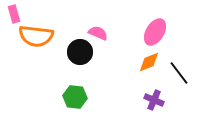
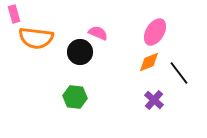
orange semicircle: moved 2 px down
purple cross: rotated 18 degrees clockwise
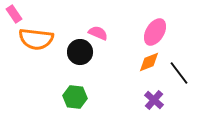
pink rectangle: rotated 18 degrees counterclockwise
orange semicircle: moved 1 px down
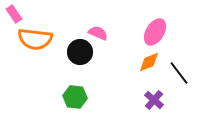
orange semicircle: moved 1 px left
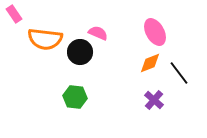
pink ellipse: rotated 60 degrees counterclockwise
orange semicircle: moved 10 px right
orange diamond: moved 1 px right, 1 px down
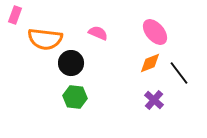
pink rectangle: moved 1 px right, 1 px down; rotated 54 degrees clockwise
pink ellipse: rotated 12 degrees counterclockwise
black circle: moved 9 px left, 11 px down
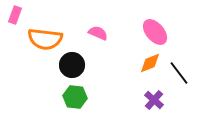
black circle: moved 1 px right, 2 px down
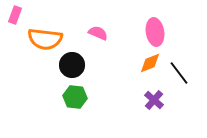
pink ellipse: rotated 32 degrees clockwise
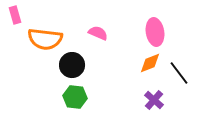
pink rectangle: rotated 36 degrees counterclockwise
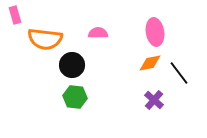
pink semicircle: rotated 24 degrees counterclockwise
orange diamond: rotated 10 degrees clockwise
